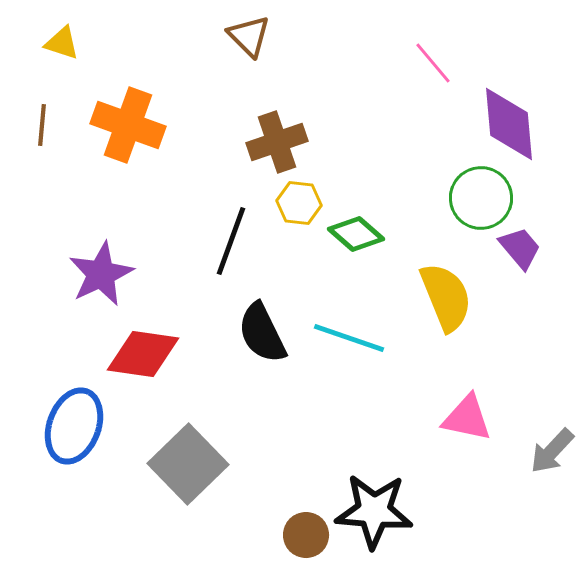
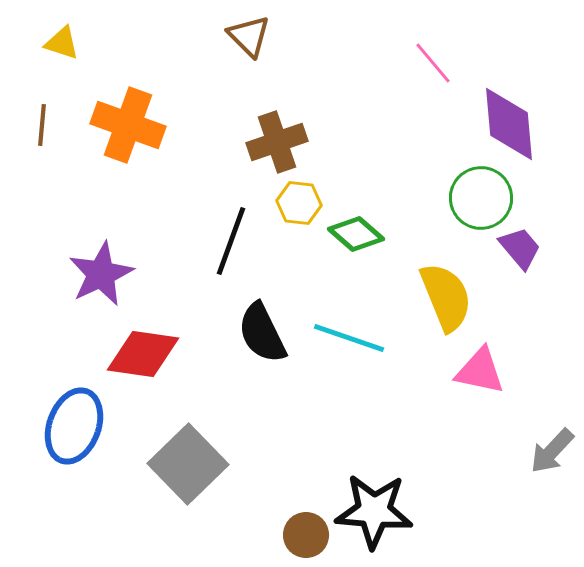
pink triangle: moved 13 px right, 47 px up
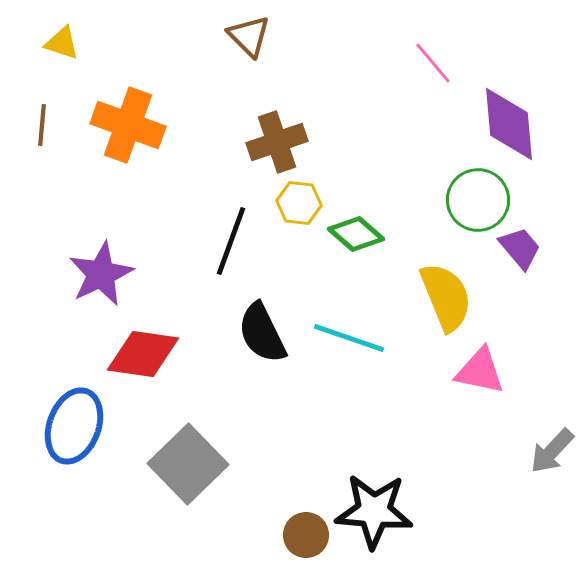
green circle: moved 3 px left, 2 px down
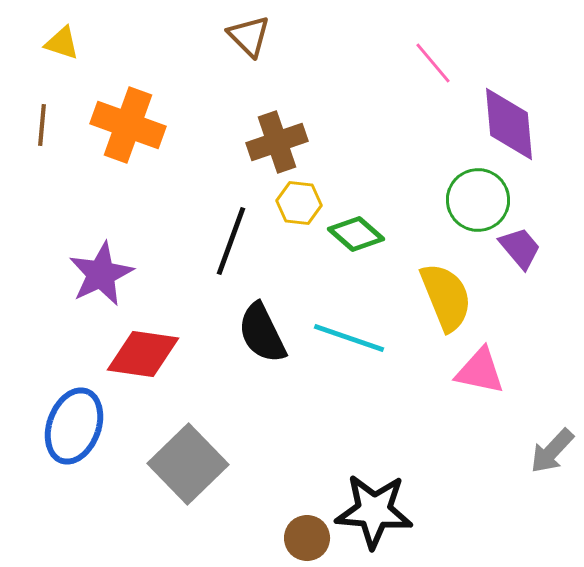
brown circle: moved 1 px right, 3 px down
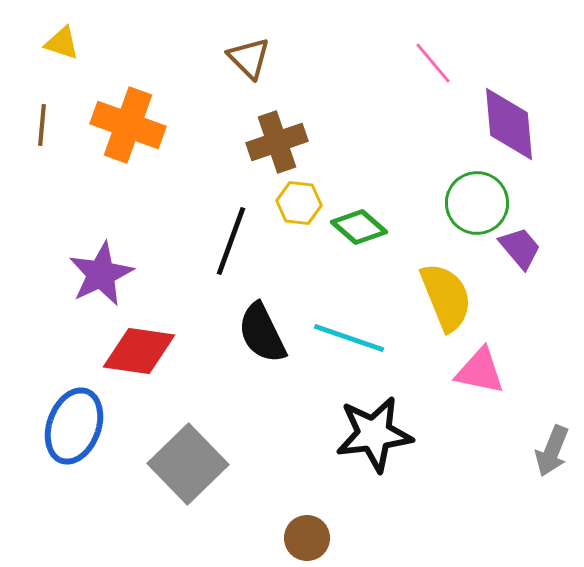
brown triangle: moved 22 px down
green circle: moved 1 px left, 3 px down
green diamond: moved 3 px right, 7 px up
red diamond: moved 4 px left, 3 px up
gray arrow: rotated 21 degrees counterclockwise
black star: moved 77 px up; rotated 12 degrees counterclockwise
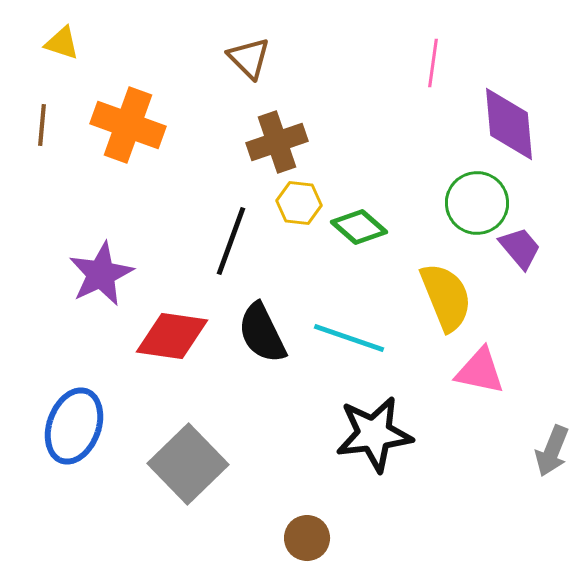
pink line: rotated 48 degrees clockwise
red diamond: moved 33 px right, 15 px up
